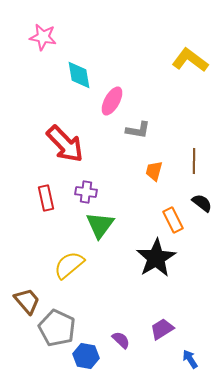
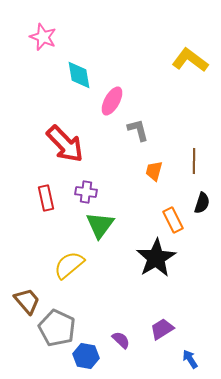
pink star: rotated 12 degrees clockwise
gray L-shape: rotated 115 degrees counterclockwise
black semicircle: rotated 70 degrees clockwise
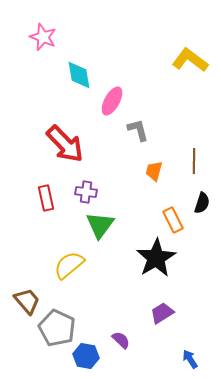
purple trapezoid: moved 16 px up
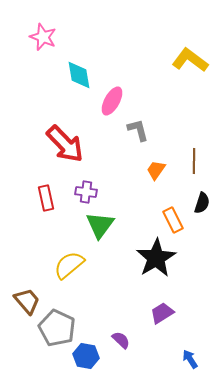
orange trapezoid: moved 2 px right, 1 px up; rotated 20 degrees clockwise
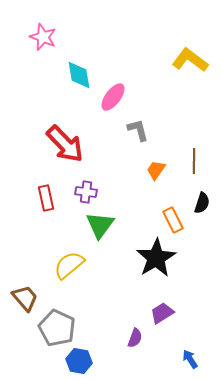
pink ellipse: moved 1 px right, 4 px up; rotated 8 degrees clockwise
brown trapezoid: moved 2 px left, 3 px up
purple semicircle: moved 14 px right, 2 px up; rotated 66 degrees clockwise
blue hexagon: moved 7 px left, 5 px down
